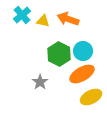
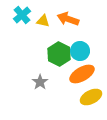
cyan circle: moved 3 px left
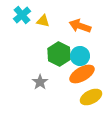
orange arrow: moved 12 px right, 7 px down
cyan circle: moved 5 px down
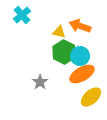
yellow triangle: moved 16 px right, 11 px down
green hexagon: moved 5 px right, 2 px up
yellow ellipse: rotated 15 degrees counterclockwise
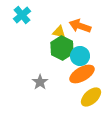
green hexagon: moved 2 px left, 4 px up
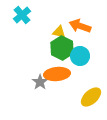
orange ellipse: moved 25 px left; rotated 25 degrees clockwise
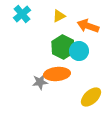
cyan cross: moved 1 px up
orange arrow: moved 8 px right
yellow triangle: moved 16 px up; rotated 40 degrees counterclockwise
green hexagon: moved 1 px right, 1 px up
cyan circle: moved 1 px left, 5 px up
gray star: rotated 28 degrees clockwise
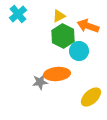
cyan cross: moved 4 px left
green hexagon: moved 11 px up
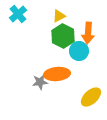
orange arrow: moved 7 px down; rotated 105 degrees counterclockwise
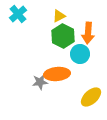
cyan circle: moved 1 px right, 3 px down
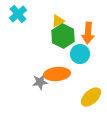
yellow triangle: moved 1 px left, 5 px down
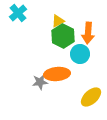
cyan cross: moved 1 px up
